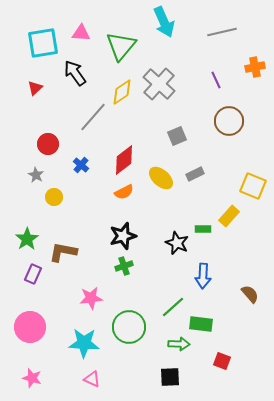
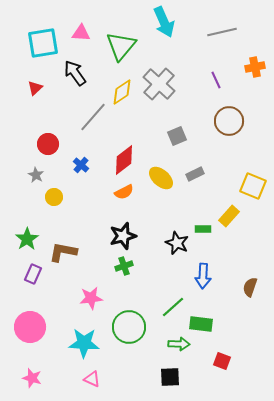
brown semicircle at (250, 294): moved 7 px up; rotated 120 degrees counterclockwise
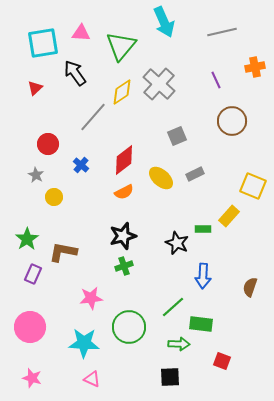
brown circle at (229, 121): moved 3 px right
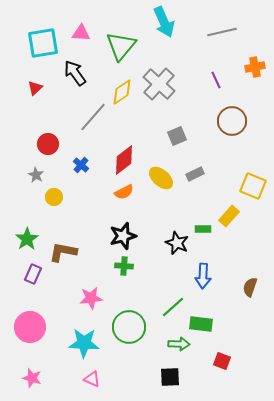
green cross at (124, 266): rotated 24 degrees clockwise
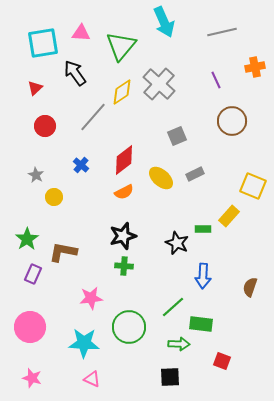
red circle at (48, 144): moved 3 px left, 18 px up
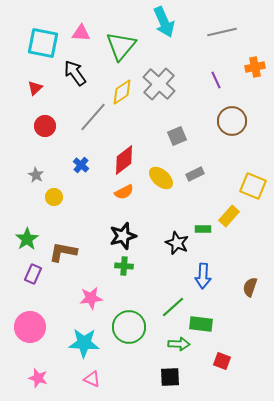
cyan square at (43, 43): rotated 20 degrees clockwise
pink star at (32, 378): moved 6 px right
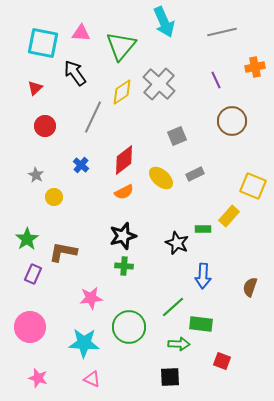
gray line at (93, 117): rotated 16 degrees counterclockwise
